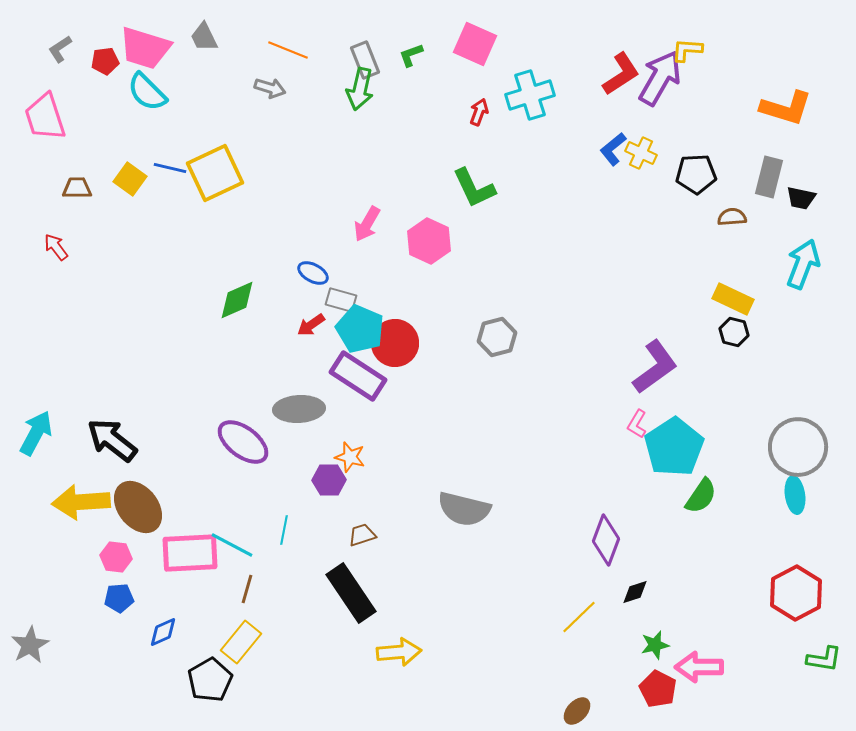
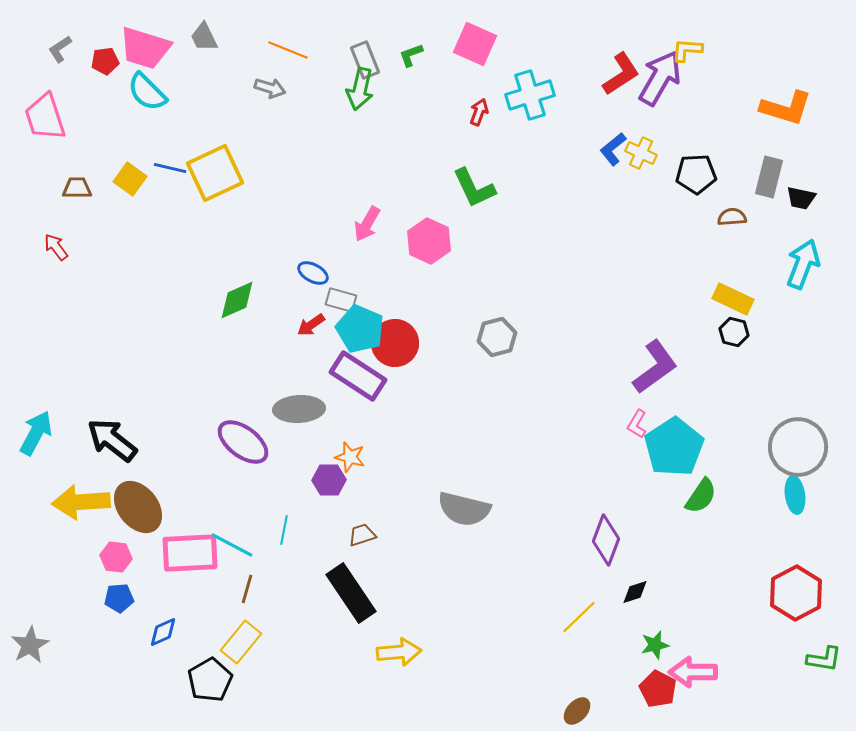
pink arrow at (699, 667): moved 6 px left, 5 px down
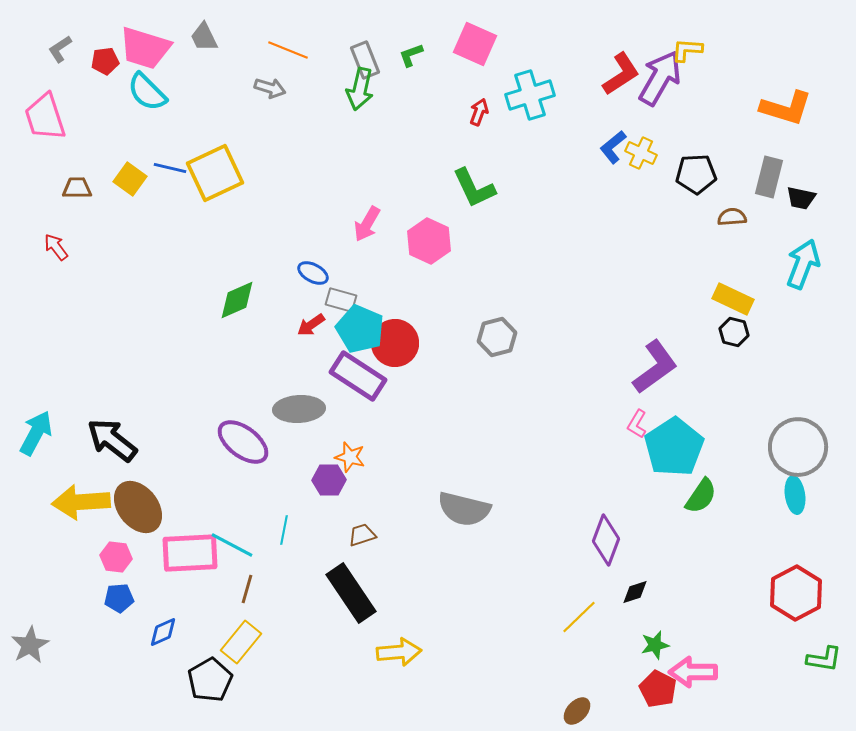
blue L-shape at (613, 149): moved 2 px up
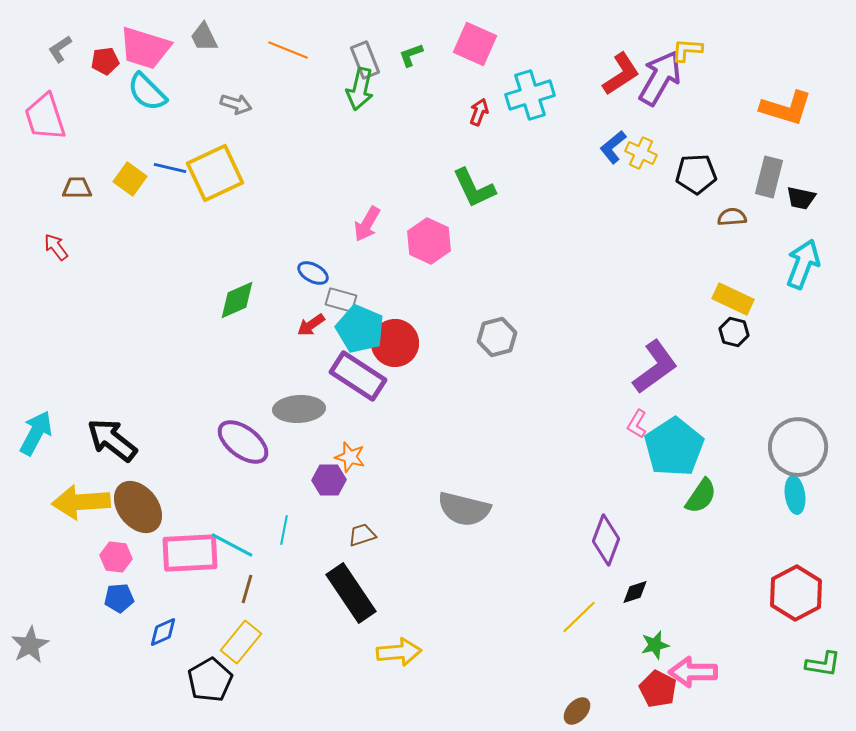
gray arrow at (270, 88): moved 34 px left, 16 px down
green L-shape at (824, 659): moved 1 px left, 5 px down
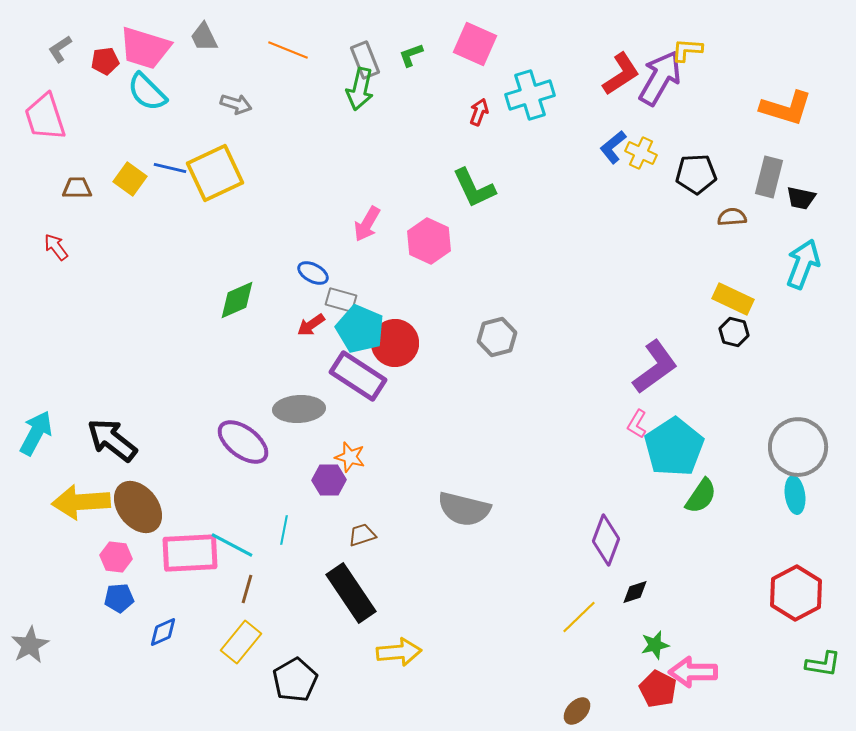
black pentagon at (210, 680): moved 85 px right
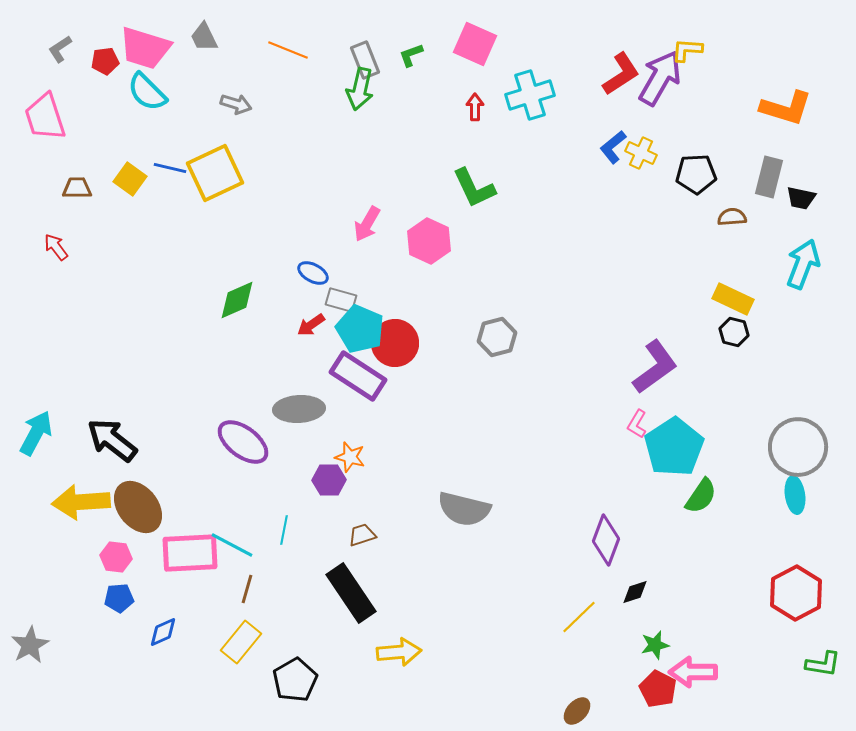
red arrow at (479, 112): moved 4 px left, 5 px up; rotated 20 degrees counterclockwise
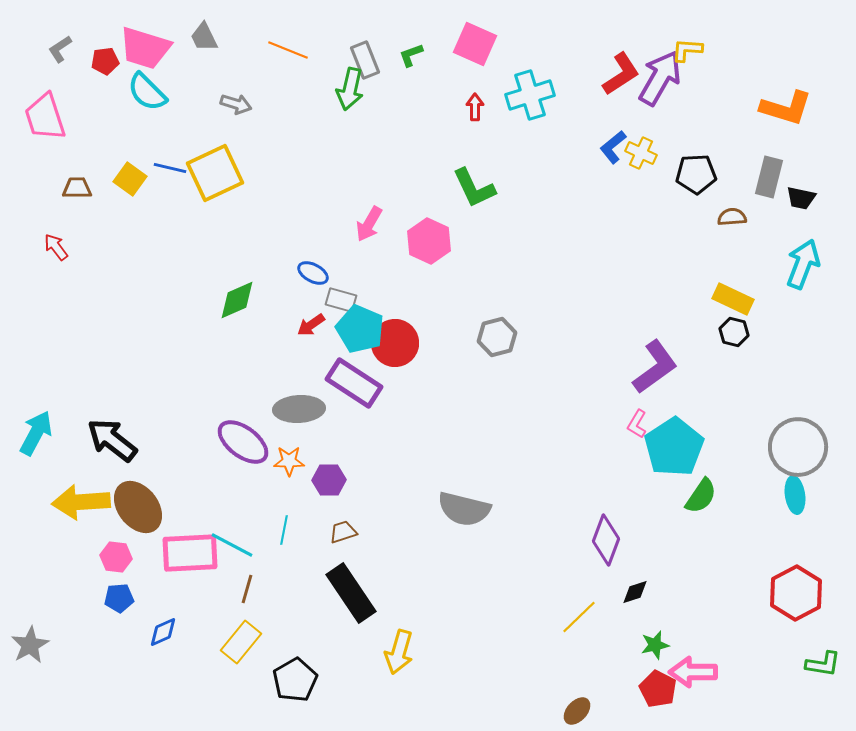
green arrow at (360, 89): moved 10 px left
pink arrow at (367, 224): moved 2 px right
purple rectangle at (358, 376): moved 4 px left, 7 px down
orange star at (350, 457): moved 61 px left, 4 px down; rotated 16 degrees counterclockwise
brown trapezoid at (362, 535): moved 19 px left, 3 px up
yellow arrow at (399, 652): rotated 111 degrees clockwise
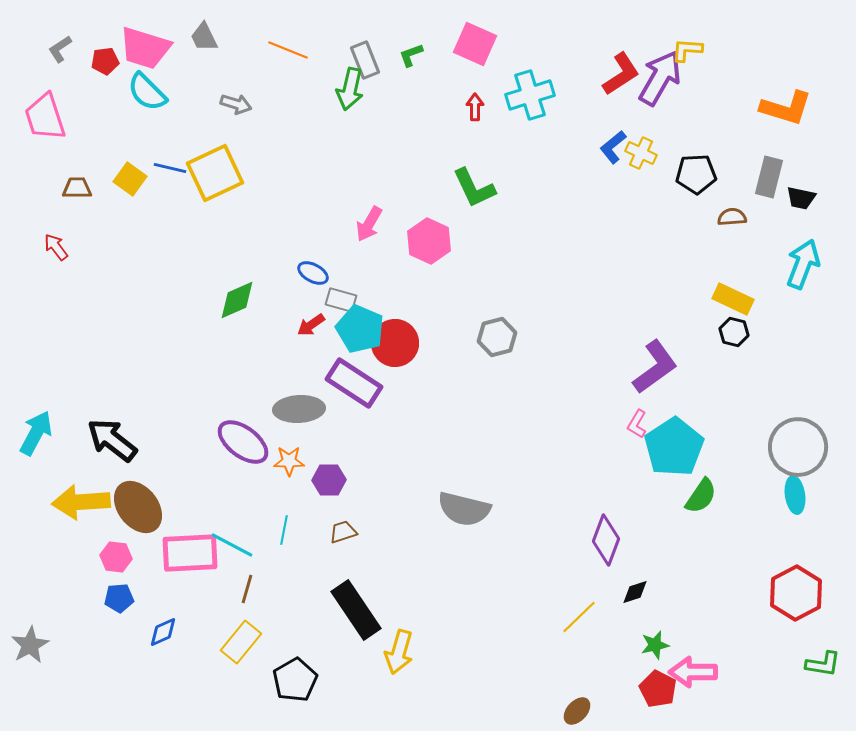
black rectangle at (351, 593): moved 5 px right, 17 px down
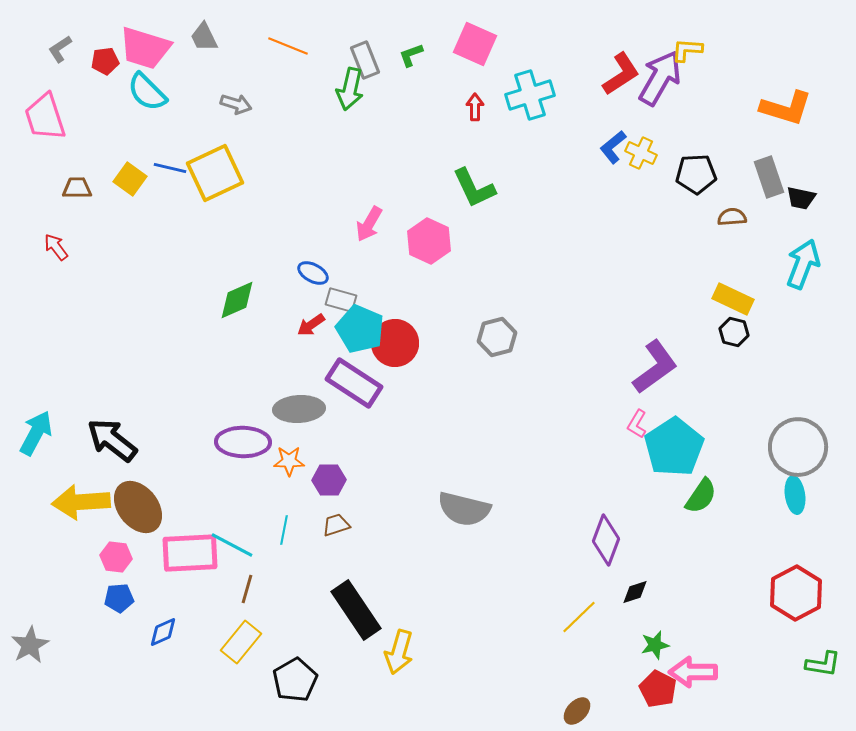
orange line at (288, 50): moved 4 px up
gray rectangle at (769, 177): rotated 33 degrees counterclockwise
purple ellipse at (243, 442): rotated 36 degrees counterclockwise
brown trapezoid at (343, 532): moved 7 px left, 7 px up
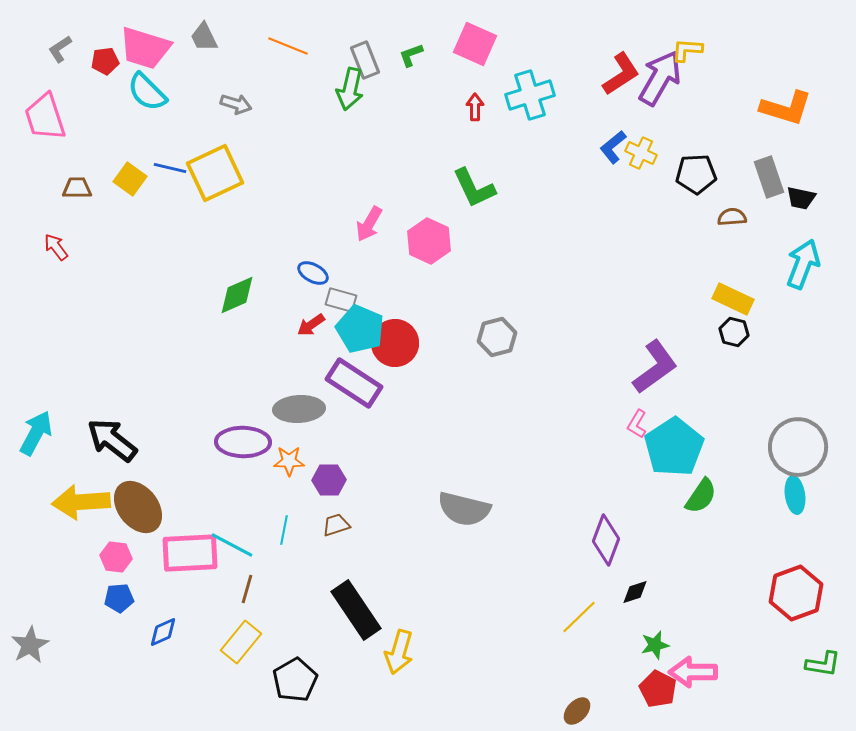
green diamond at (237, 300): moved 5 px up
red hexagon at (796, 593): rotated 8 degrees clockwise
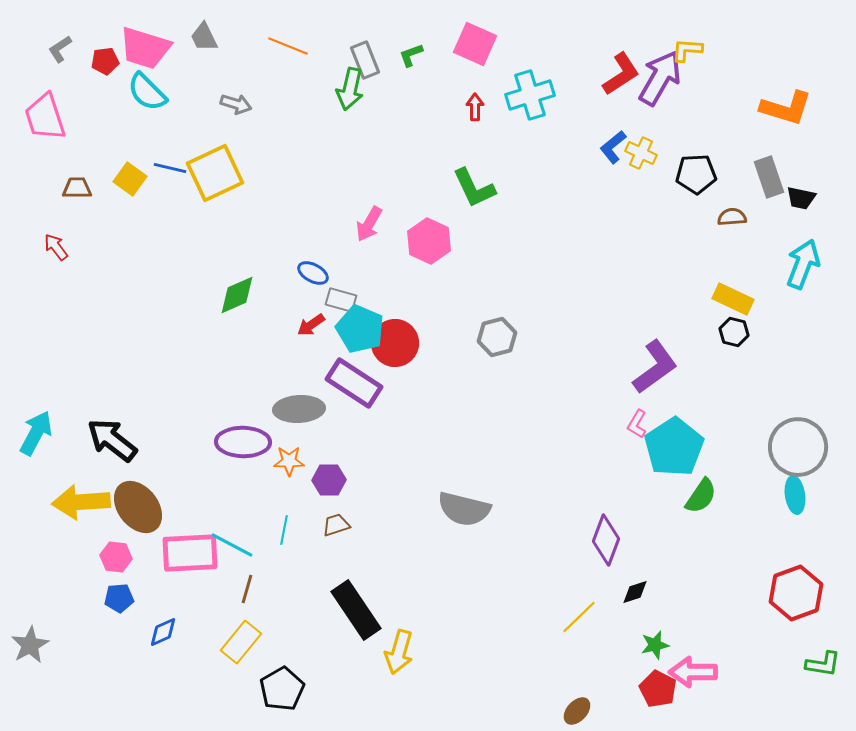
black pentagon at (295, 680): moved 13 px left, 9 px down
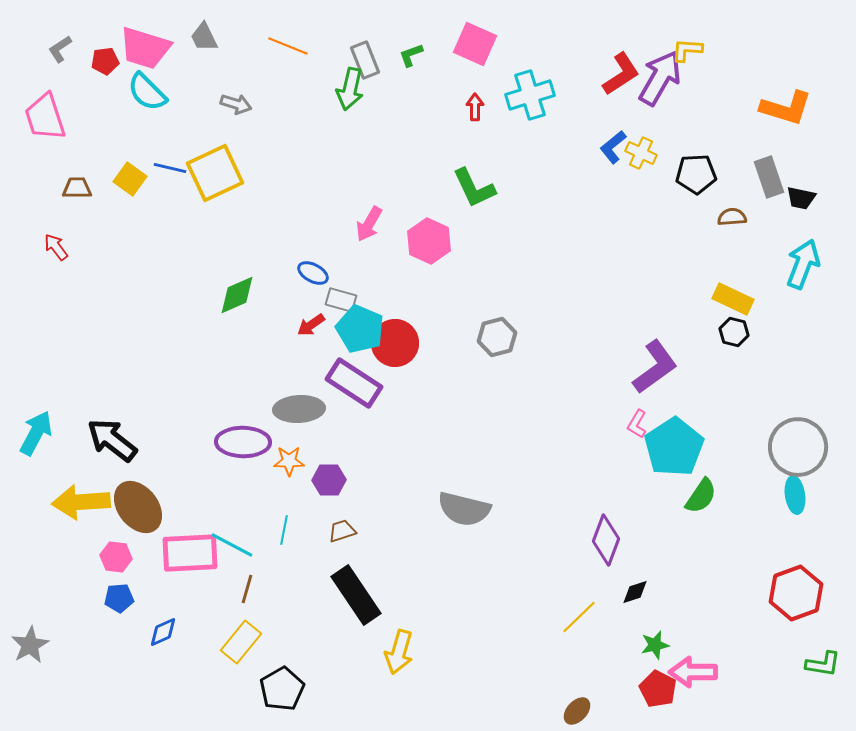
brown trapezoid at (336, 525): moved 6 px right, 6 px down
black rectangle at (356, 610): moved 15 px up
